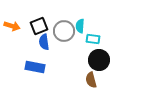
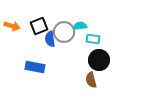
cyan semicircle: rotated 80 degrees clockwise
gray circle: moved 1 px down
blue semicircle: moved 6 px right, 3 px up
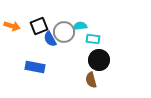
blue semicircle: rotated 21 degrees counterclockwise
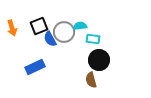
orange arrow: moved 2 px down; rotated 56 degrees clockwise
blue rectangle: rotated 36 degrees counterclockwise
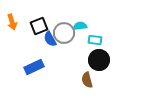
orange arrow: moved 6 px up
gray circle: moved 1 px down
cyan rectangle: moved 2 px right, 1 px down
blue rectangle: moved 1 px left
brown semicircle: moved 4 px left
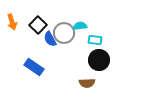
black square: moved 1 px left, 1 px up; rotated 24 degrees counterclockwise
blue rectangle: rotated 60 degrees clockwise
brown semicircle: moved 3 px down; rotated 77 degrees counterclockwise
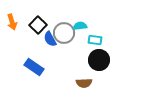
brown semicircle: moved 3 px left
